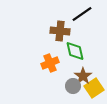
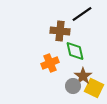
yellow square: rotated 30 degrees counterclockwise
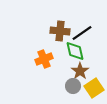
black line: moved 19 px down
orange cross: moved 6 px left, 4 px up
brown star: moved 3 px left, 5 px up
yellow square: rotated 30 degrees clockwise
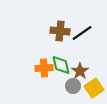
green diamond: moved 14 px left, 14 px down
orange cross: moved 9 px down; rotated 18 degrees clockwise
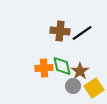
green diamond: moved 1 px right, 1 px down
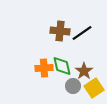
brown star: moved 4 px right
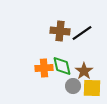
yellow square: moved 2 px left; rotated 36 degrees clockwise
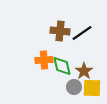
orange cross: moved 8 px up
gray circle: moved 1 px right, 1 px down
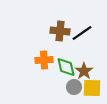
green diamond: moved 4 px right, 1 px down
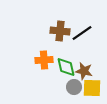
brown star: rotated 24 degrees counterclockwise
